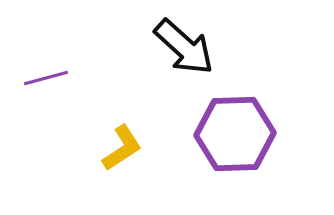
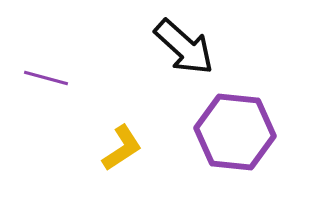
purple line: rotated 30 degrees clockwise
purple hexagon: moved 2 px up; rotated 8 degrees clockwise
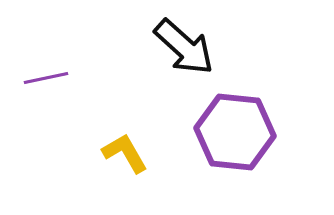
purple line: rotated 27 degrees counterclockwise
yellow L-shape: moved 3 px right, 5 px down; rotated 87 degrees counterclockwise
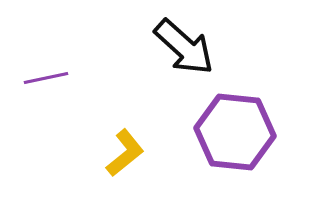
yellow L-shape: rotated 81 degrees clockwise
